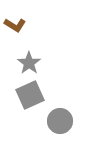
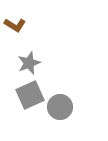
gray star: rotated 15 degrees clockwise
gray circle: moved 14 px up
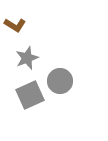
gray star: moved 2 px left, 5 px up
gray circle: moved 26 px up
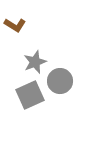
gray star: moved 8 px right, 4 px down
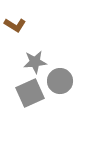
gray star: rotated 15 degrees clockwise
gray square: moved 2 px up
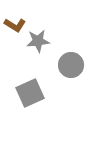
gray star: moved 3 px right, 21 px up
gray circle: moved 11 px right, 16 px up
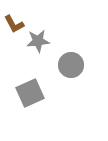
brown L-shape: moved 1 px left, 1 px up; rotated 30 degrees clockwise
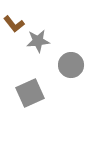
brown L-shape: rotated 10 degrees counterclockwise
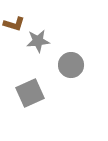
brown L-shape: rotated 35 degrees counterclockwise
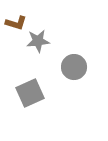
brown L-shape: moved 2 px right, 1 px up
gray circle: moved 3 px right, 2 px down
